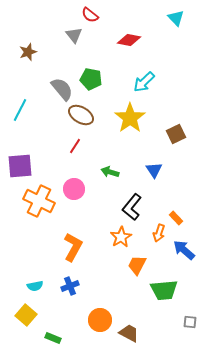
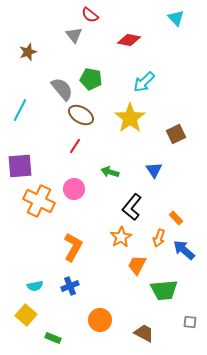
orange arrow: moved 5 px down
brown trapezoid: moved 15 px right
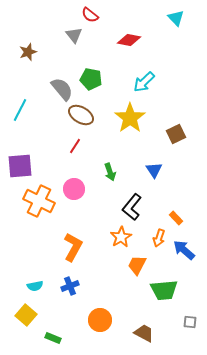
green arrow: rotated 126 degrees counterclockwise
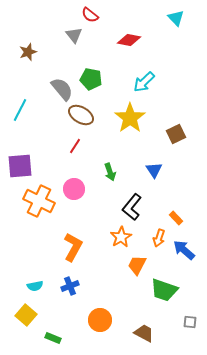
green trapezoid: rotated 24 degrees clockwise
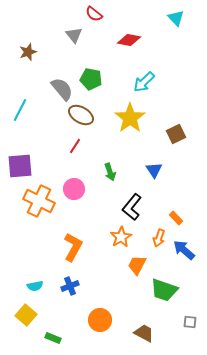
red semicircle: moved 4 px right, 1 px up
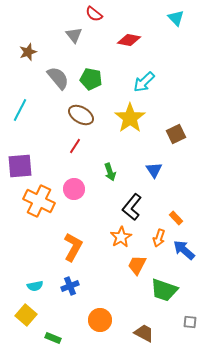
gray semicircle: moved 4 px left, 11 px up
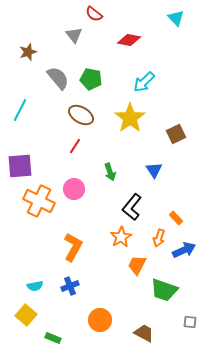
blue arrow: rotated 115 degrees clockwise
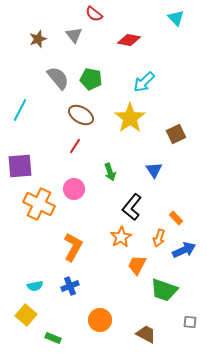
brown star: moved 10 px right, 13 px up
orange cross: moved 3 px down
brown trapezoid: moved 2 px right, 1 px down
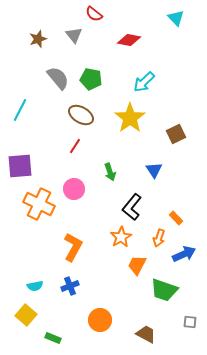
blue arrow: moved 4 px down
